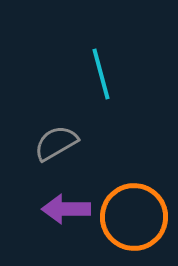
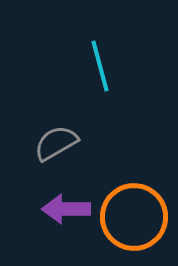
cyan line: moved 1 px left, 8 px up
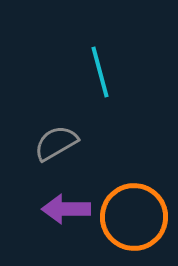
cyan line: moved 6 px down
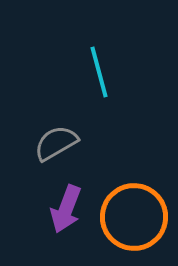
cyan line: moved 1 px left
purple arrow: rotated 69 degrees counterclockwise
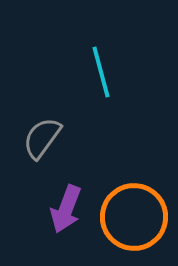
cyan line: moved 2 px right
gray semicircle: moved 14 px left, 5 px up; rotated 24 degrees counterclockwise
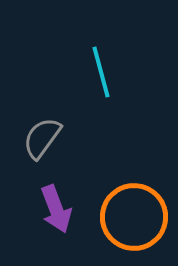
purple arrow: moved 10 px left; rotated 42 degrees counterclockwise
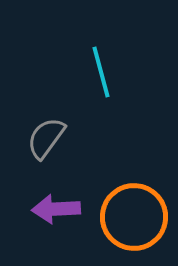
gray semicircle: moved 4 px right
purple arrow: rotated 108 degrees clockwise
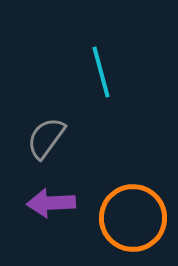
purple arrow: moved 5 px left, 6 px up
orange circle: moved 1 px left, 1 px down
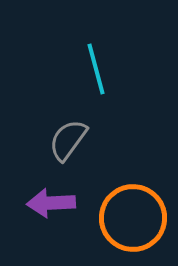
cyan line: moved 5 px left, 3 px up
gray semicircle: moved 22 px right, 2 px down
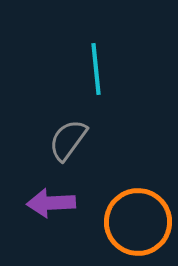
cyan line: rotated 9 degrees clockwise
orange circle: moved 5 px right, 4 px down
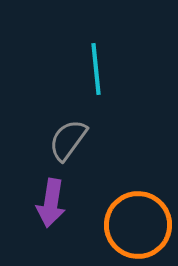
purple arrow: rotated 78 degrees counterclockwise
orange circle: moved 3 px down
